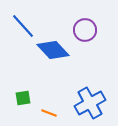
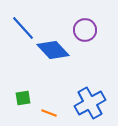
blue line: moved 2 px down
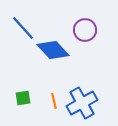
blue cross: moved 8 px left
orange line: moved 5 px right, 12 px up; rotated 56 degrees clockwise
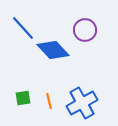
orange line: moved 5 px left
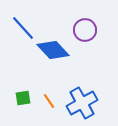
orange line: rotated 21 degrees counterclockwise
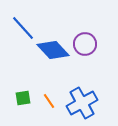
purple circle: moved 14 px down
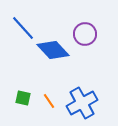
purple circle: moved 10 px up
green square: rotated 21 degrees clockwise
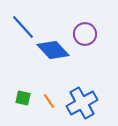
blue line: moved 1 px up
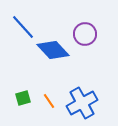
green square: rotated 28 degrees counterclockwise
